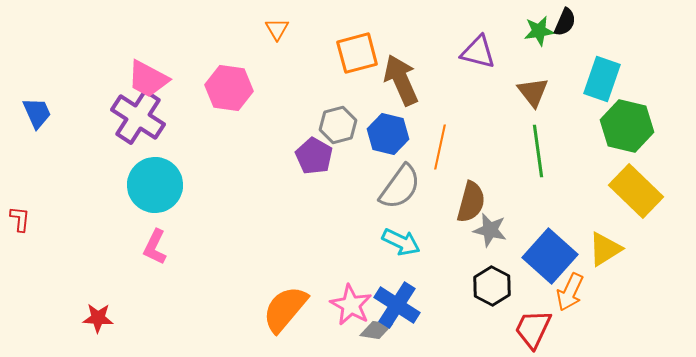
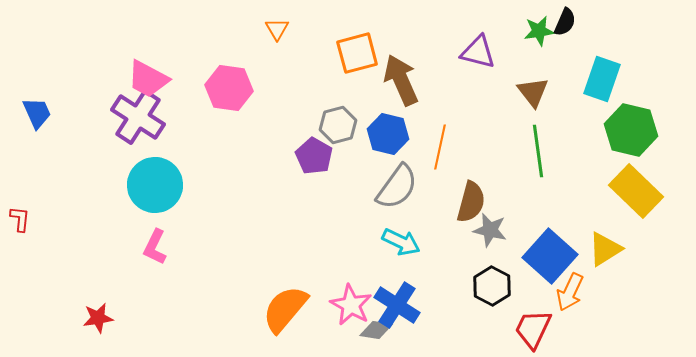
green hexagon: moved 4 px right, 4 px down
gray semicircle: moved 3 px left
red star: rotated 12 degrees counterclockwise
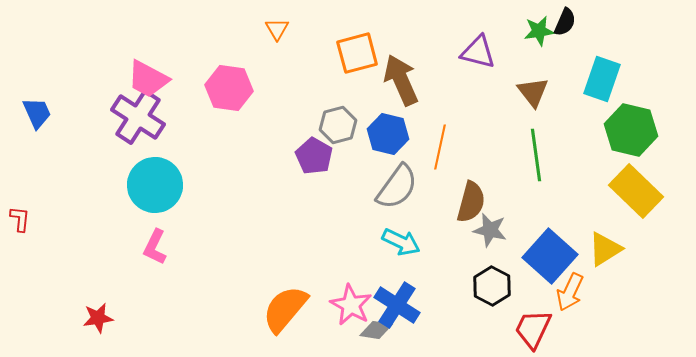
green line: moved 2 px left, 4 px down
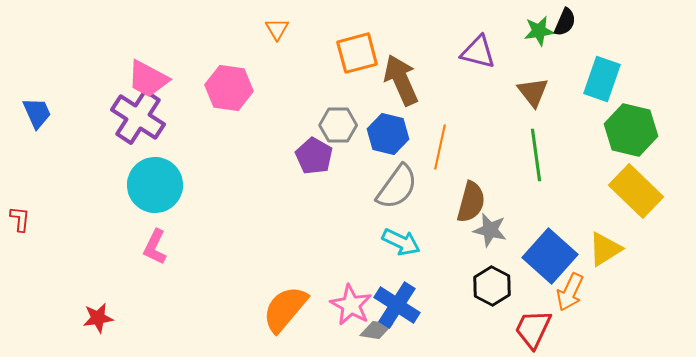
gray hexagon: rotated 15 degrees clockwise
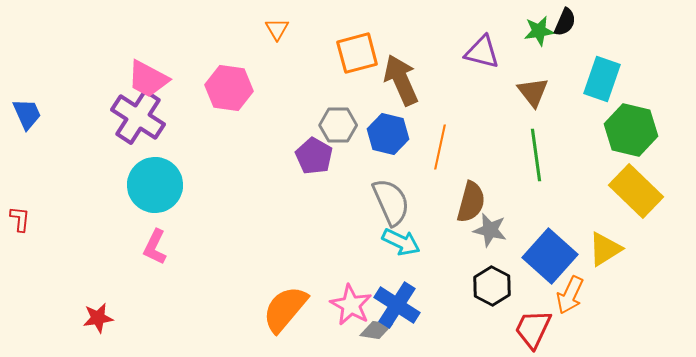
purple triangle: moved 4 px right
blue trapezoid: moved 10 px left, 1 px down
gray semicircle: moved 6 px left, 15 px down; rotated 60 degrees counterclockwise
orange arrow: moved 3 px down
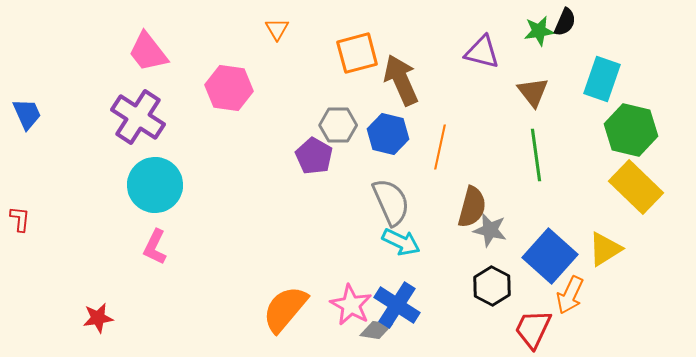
pink trapezoid: moved 27 px up; rotated 24 degrees clockwise
yellow rectangle: moved 4 px up
brown semicircle: moved 1 px right, 5 px down
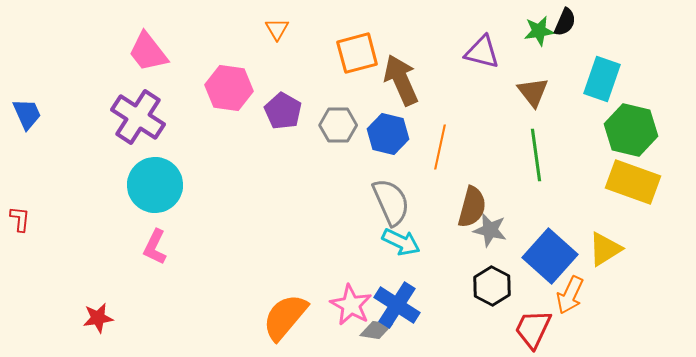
purple pentagon: moved 31 px left, 45 px up
yellow rectangle: moved 3 px left, 5 px up; rotated 24 degrees counterclockwise
orange semicircle: moved 8 px down
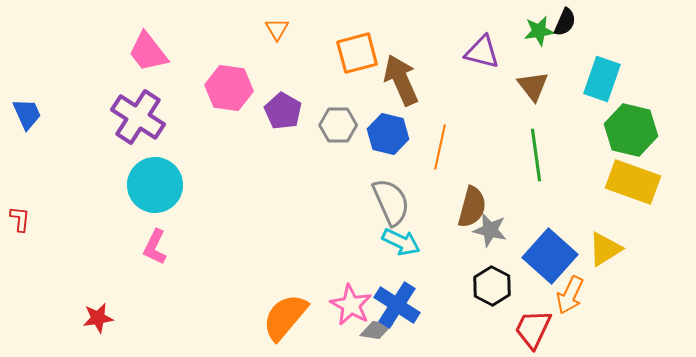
brown triangle: moved 6 px up
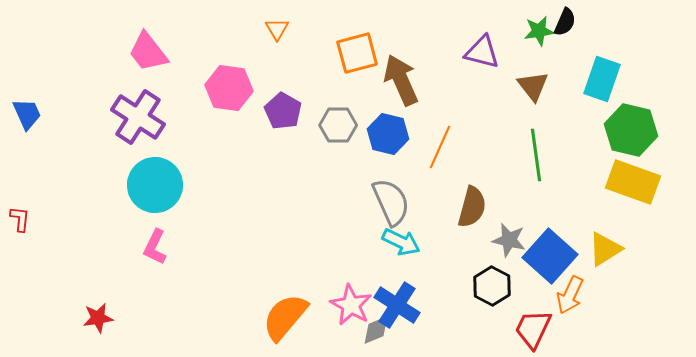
orange line: rotated 12 degrees clockwise
gray star: moved 19 px right, 10 px down
gray diamond: rotated 32 degrees counterclockwise
